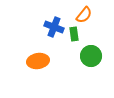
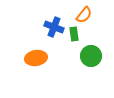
orange ellipse: moved 2 px left, 3 px up
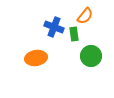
orange semicircle: moved 1 px right, 1 px down
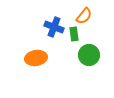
orange semicircle: moved 1 px left
green circle: moved 2 px left, 1 px up
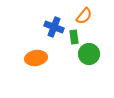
green rectangle: moved 3 px down
green circle: moved 1 px up
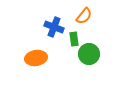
green rectangle: moved 2 px down
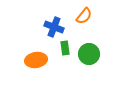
green rectangle: moved 9 px left, 9 px down
orange ellipse: moved 2 px down
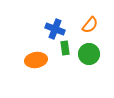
orange semicircle: moved 6 px right, 9 px down
blue cross: moved 1 px right, 2 px down
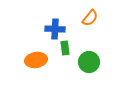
orange semicircle: moved 7 px up
blue cross: rotated 18 degrees counterclockwise
green circle: moved 8 px down
